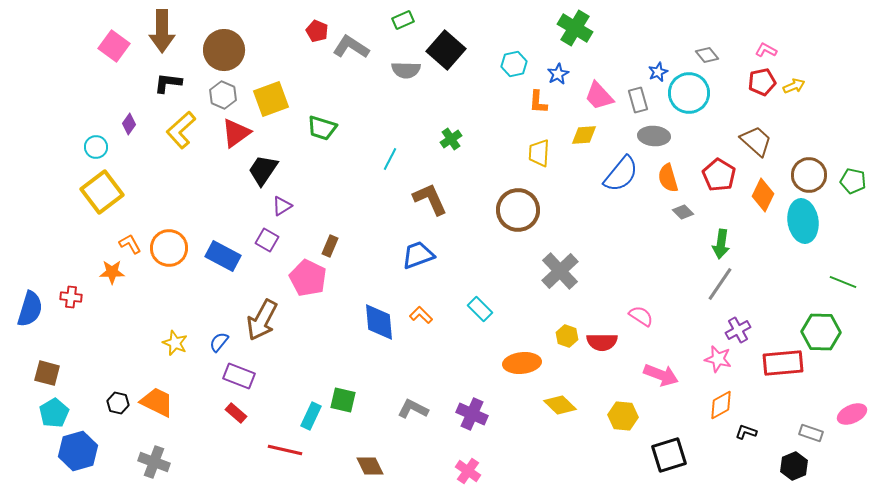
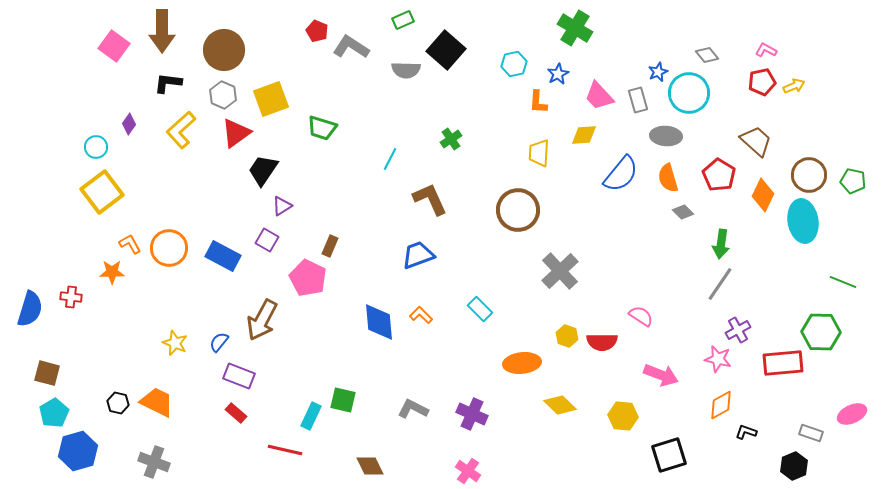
gray ellipse at (654, 136): moved 12 px right
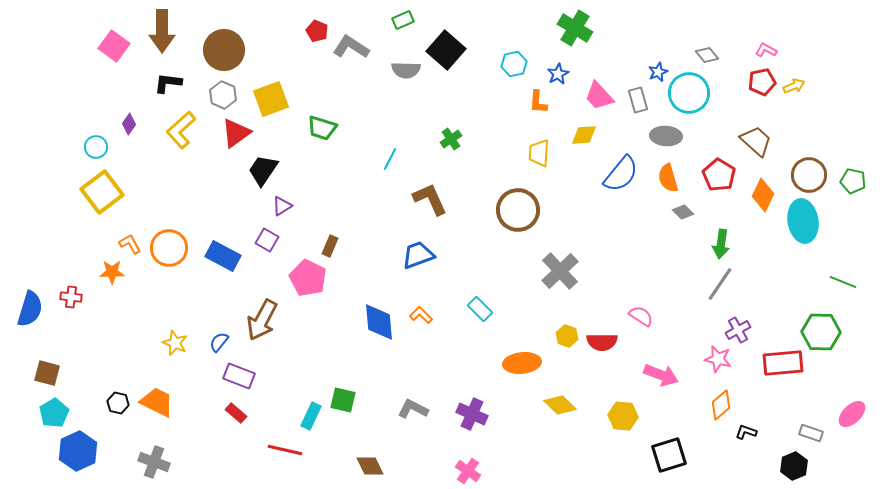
orange diamond at (721, 405): rotated 12 degrees counterclockwise
pink ellipse at (852, 414): rotated 20 degrees counterclockwise
blue hexagon at (78, 451): rotated 9 degrees counterclockwise
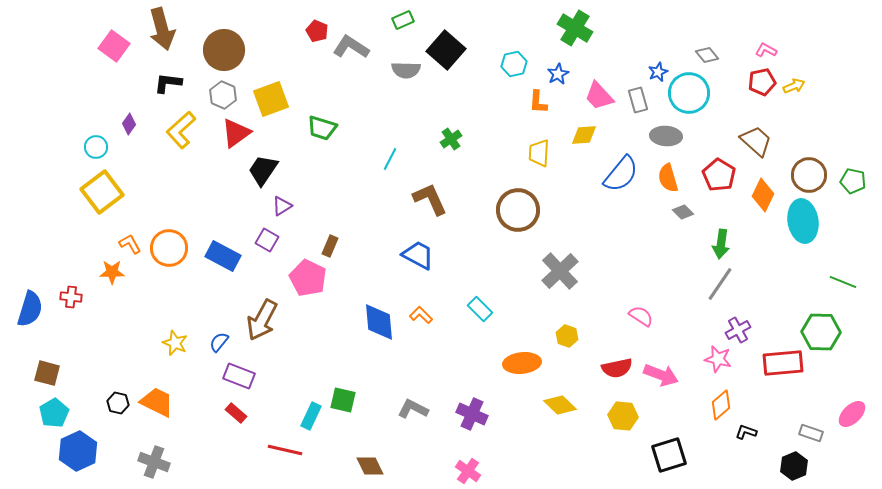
brown arrow at (162, 31): moved 2 px up; rotated 15 degrees counterclockwise
blue trapezoid at (418, 255): rotated 48 degrees clockwise
red semicircle at (602, 342): moved 15 px right, 26 px down; rotated 12 degrees counterclockwise
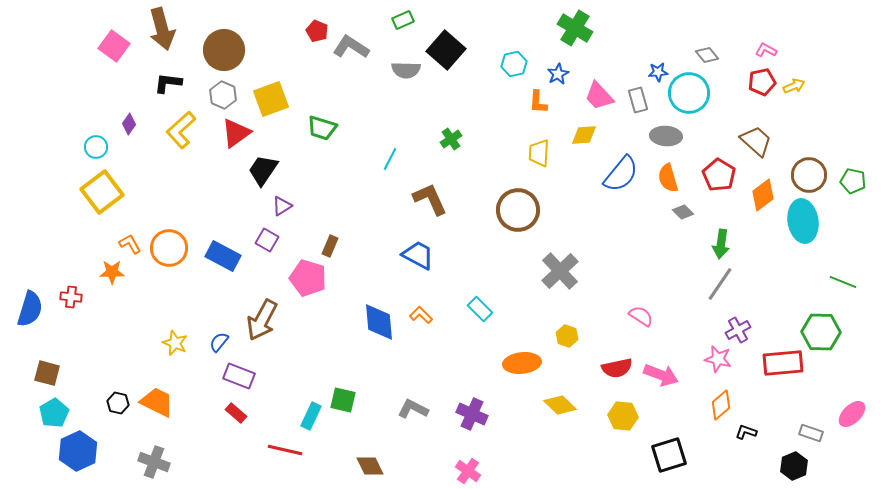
blue star at (658, 72): rotated 18 degrees clockwise
orange diamond at (763, 195): rotated 28 degrees clockwise
pink pentagon at (308, 278): rotated 9 degrees counterclockwise
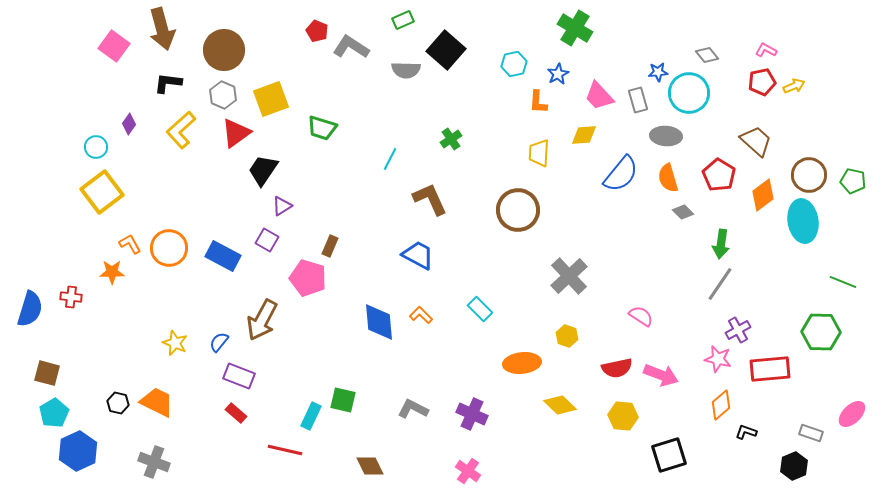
gray cross at (560, 271): moved 9 px right, 5 px down
red rectangle at (783, 363): moved 13 px left, 6 px down
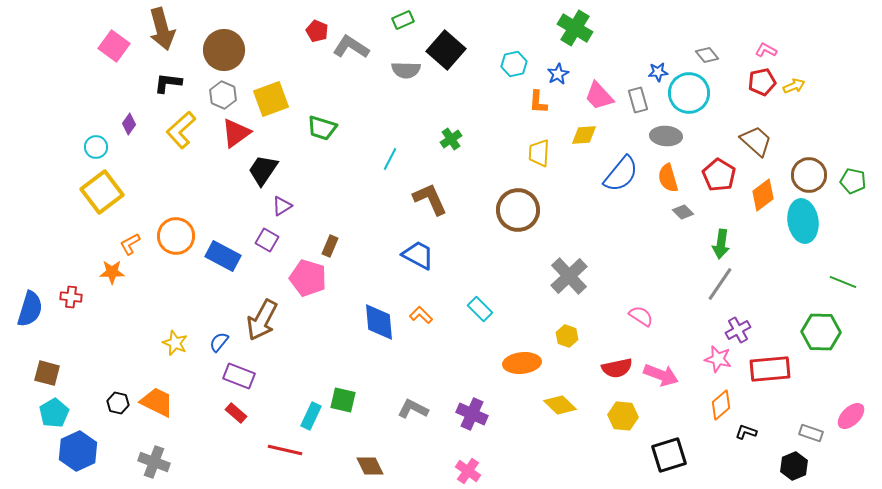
orange L-shape at (130, 244): rotated 90 degrees counterclockwise
orange circle at (169, 248): moved 7 px right, 12 px up
pink ellipse at (852, 414): moved 1 px left, 2 px down
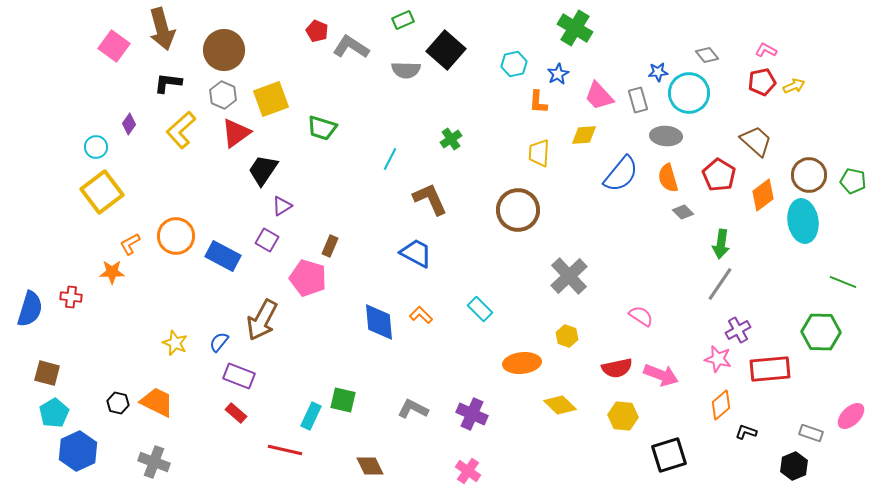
blue trapezoid at (418, 255): moved 2 px left, 2 px up
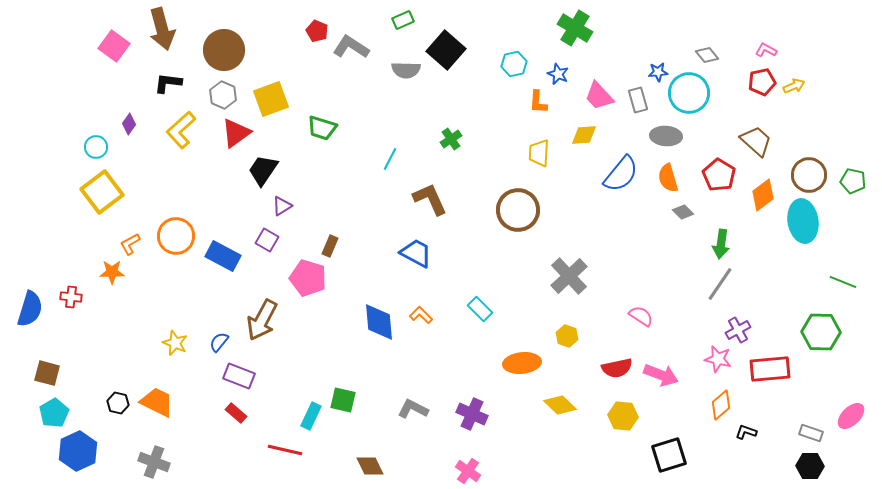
blue star at (558, 74): rotated 20 degrees counterclockwise
black hexagon at (794, 466): moved 16 px right; rotated 24 degrees clockwise
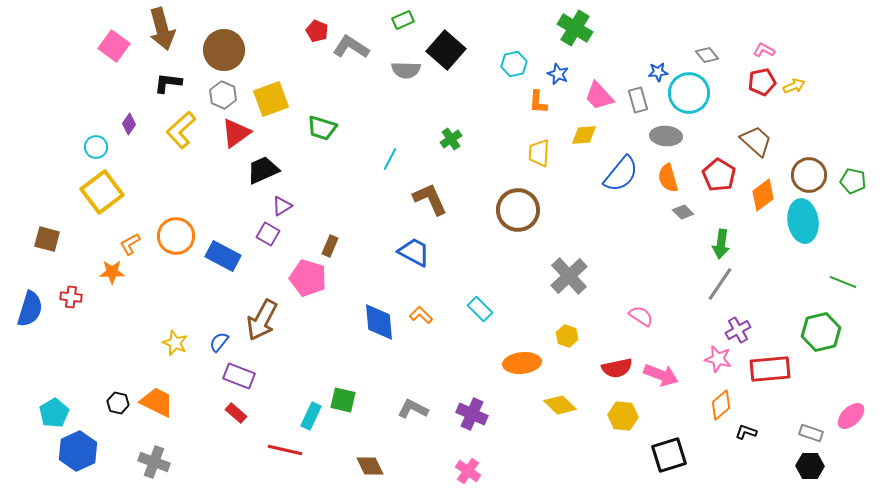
pink L-shape at (766, 50): moved 2 px left
black trapezoid at (263, 170): rotated 32 degrees clockwise
purple square at (267, 240): moved 1 px right, 6 px up
blue trapezoid at (416, 253): moved 2 px left, 1 px up
green hexagon at (821, 332): rotated 15 degrees counterclockwise
brown square at (47, 373): moved 134 px up
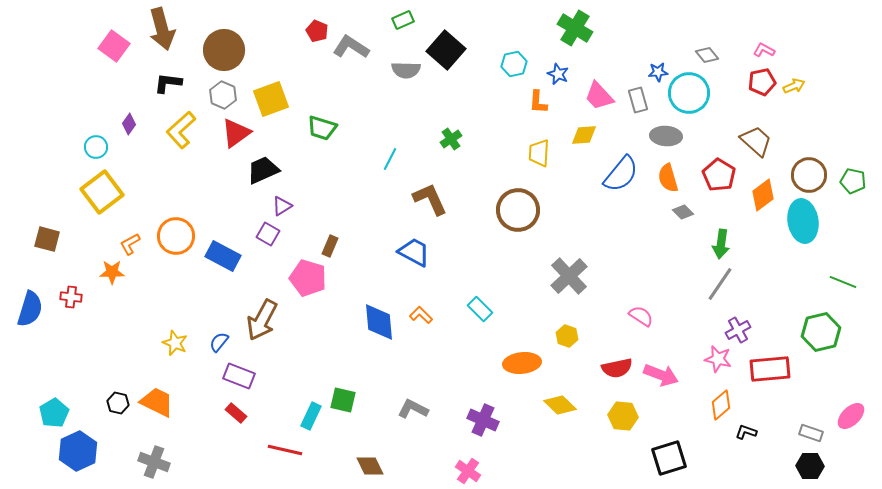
purple cross at (472, 414): moved 11 px right, 6 px down
black square at (669, 455): moved 3 px down
